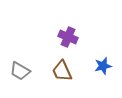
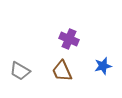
purple cross: moved 1 px right, 2 px down
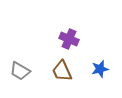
blue star: moved 3 px left, 3 px down
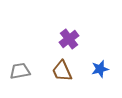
purple cross: rotated 30 degrees clockwise
gray trapezoid: rotated 140 degrees clockwise
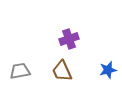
purple cross: rotated 18 degrees clockwise
blue star: moved 8 px right, 1 px down
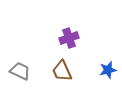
purple cross: moved 1 px up
gray trapezoid: rotated 35 degrees clockwise
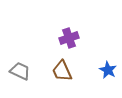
blue star: rotated 30 degrees counterclockwise
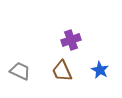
purple cross: moved 2 px right, 2 px down
blue star: moved 8 px left
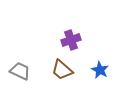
brown trapezoid: moved 1 px up; rotated 25 degrees counterclockwise
